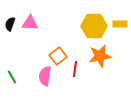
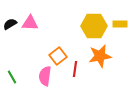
black semicircle: rotated 40 degrees clockwise
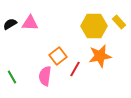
yellow rectangle: moved 1 px left, 2 px up; rotated 48 degrees clockwise
red line: rotated 21 degrees clockwise
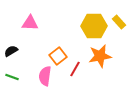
black semicircle: moved 1 px right, 27 px down
green line: rotated 40 degrees counterclockwise
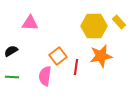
orange star: moved 1 px right
red line: moved 1 px right, 2 px up; rotated 21 degrees counterclockwise
green line: rotated 16 degrees counterclockwise
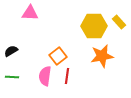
pink triangle: moved 10 px up
orange star: moved 1 px right
red line: moved 9 px left, 9 px down
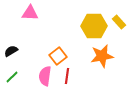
green line: rotated 48 degrees counterclockwise
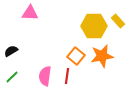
yellow rectangle: moved 1 px left, 1 px up
orange square: moved 18 px right; rotated 12 degrees counterclockwise
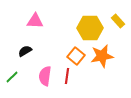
pink triangle: moved 5 px right, 8 px down
yellow hexagon: moved 4 px left, 2 px down
black semicircle: moved 14 px right
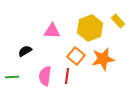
pink triangle: moved 17 px right, 10 px down
yellow hexagon: rotated 20 degrees counterclockwise
orange star: moved 1 px right, 3 px down
green line: rotated 40 degrees clockwise
